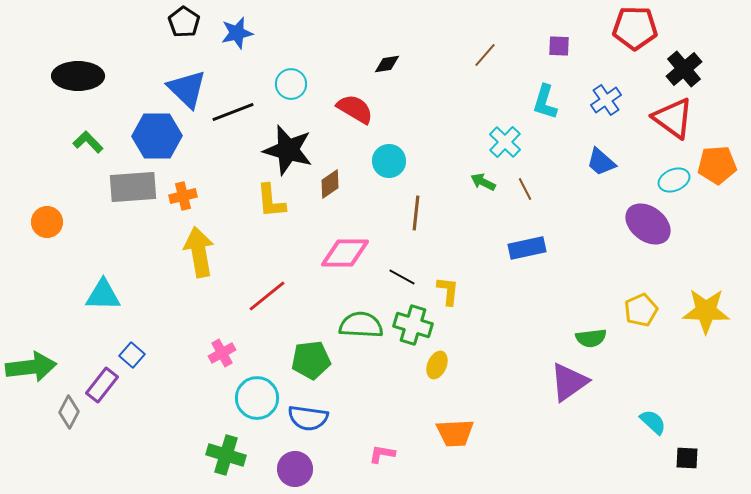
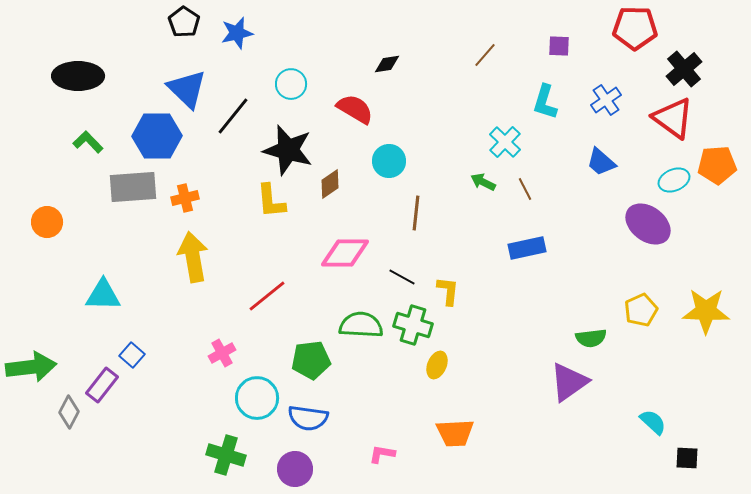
black line at (233, 112): moved 4 px down; rotated 30 degrees counterclockwise
orange cross at (183, 196): moved 2 px right, 2 px down
yellow arrow at (199, 252): moved 6 px left, 5 px down
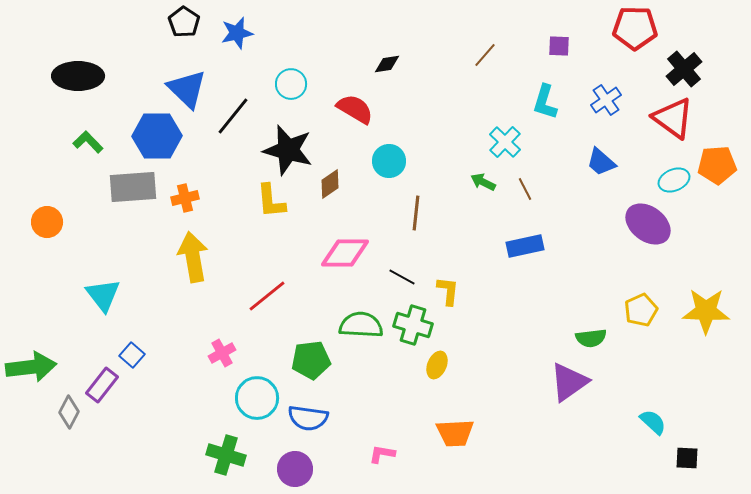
blue rectangle at (527, 248): moved 2 px left, 2 px up
cyan triangle at (103, 295): rotated 51 degrees clockwise
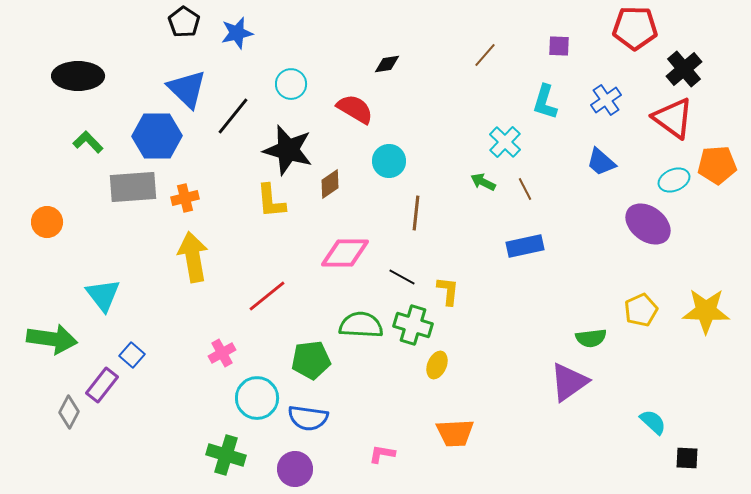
green arrow at (31, 367): moved 21 px right, 28 px up; rotated 15 degrees clockwise
